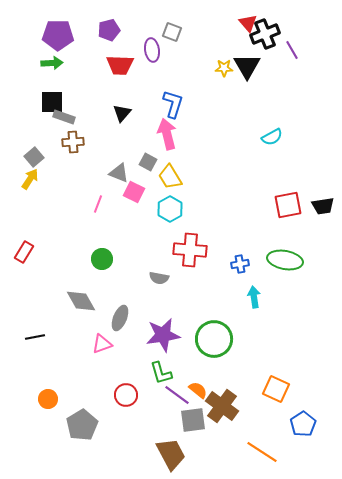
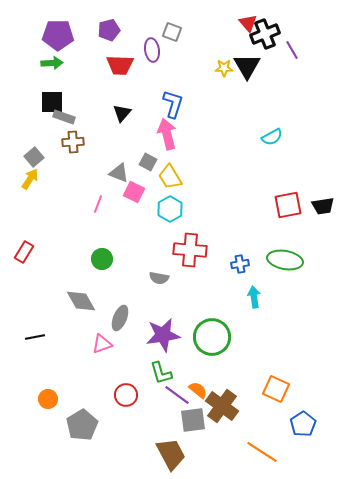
green circle at (214, 339): moved 2 px left, 2 px up
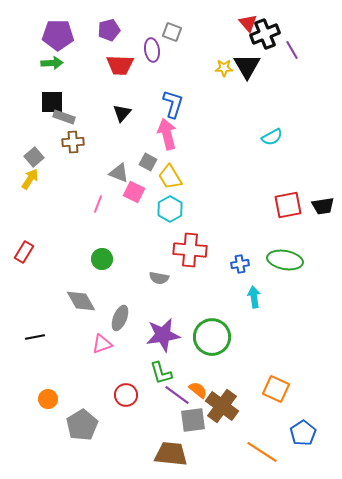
blue pentagon at (303, 424): moved 9 px down
brown trapezoid at (171, 454): rotated 56 degrees counterclockwise
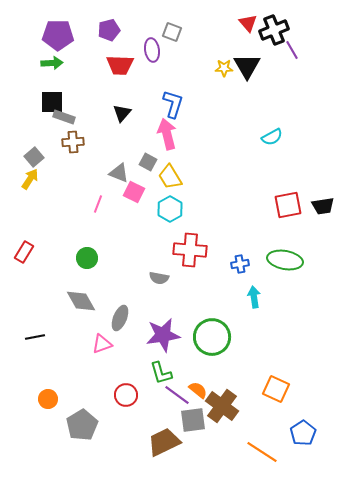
black cross at (265, 34): moved 9 px right, 4 px up
green circle at (102, 259): moved 15 px left, 1 px up
brown trapezoid at (171, 454): moved 7 px left, 12 px up; rotated 32 degrees counterclockwise
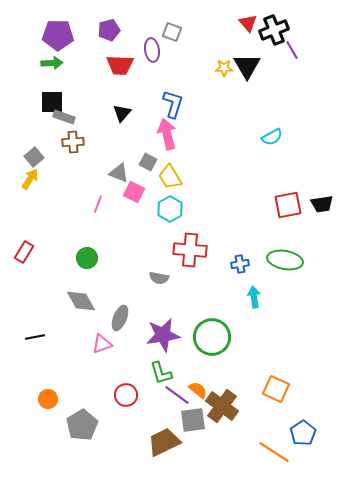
black trapezoid at (323, 206): moved 1 px left, 2 px up
orange line at (262, 452): moved 12 px right
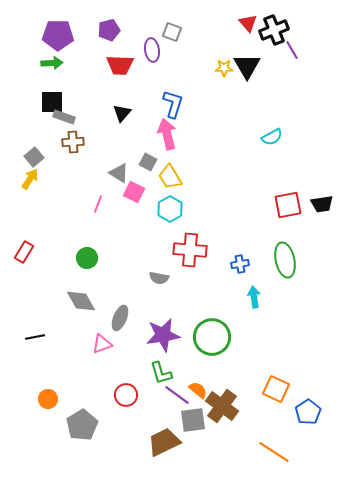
gray triangle at (119, 173): rotated 10 degrees clockwise
green ellipse at (285, 260): rotated 68 degrees clockwise
blue pentagon at (303, 433): moved 5 px right, 21 px up
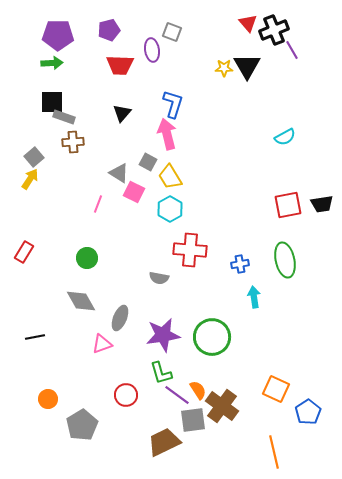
cyan semicircle at (272, 137): moved 13 px right
orange semicircle at (198, 390): rotated 18 degrees clockwise
orange line at (274, 452): rotated 44 degrees clockwise
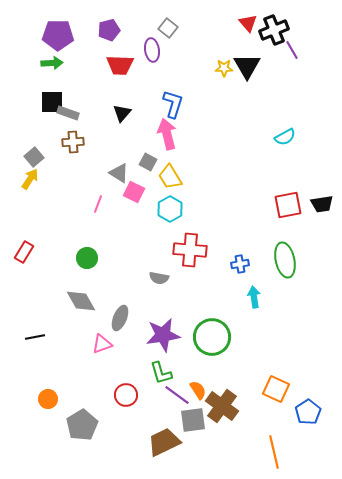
gray square at (172, 32): moved 4 px left, 4 px up; rotated 18 degrees clockwise
gray rectangle at (64, 117): moved 4 px right, 4 px up
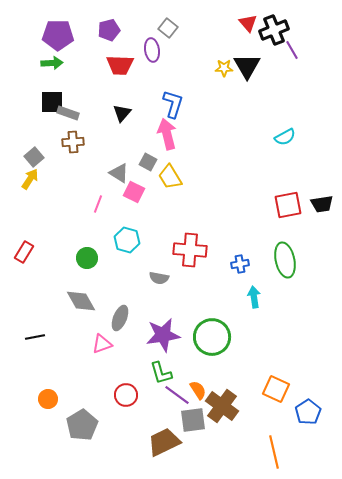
cyan hexagon at (170, 209): moved 43 px left, 31 px down; rotated 15 degrees counterclockwise
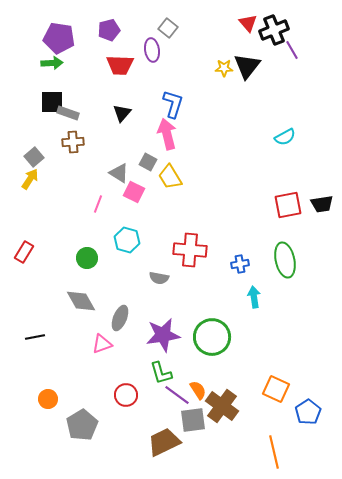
purple pentagon at (58, 35): moved 1 px right, 3 px down; rotated 8 degrees clockwise
black triangle at (247, 66): rotated 8 degrees clockwise
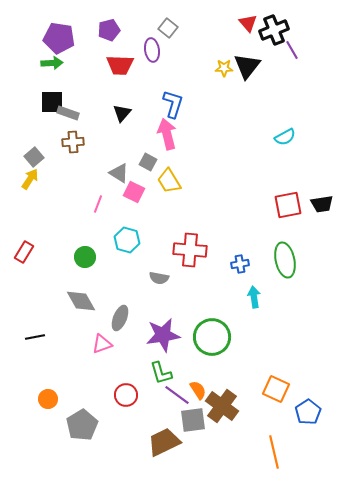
yellow trapezoid at (170, 177): moved 1 px left, 4 px down
green circle at (87, 258): moved 2 px left, 1 px up
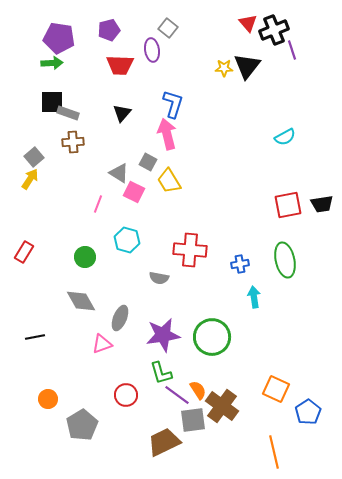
purple line at (292, 50): rotated 12 degrees clockwise
